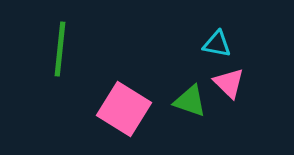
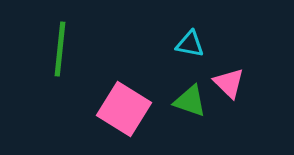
cyan triangle: moved 27 px left
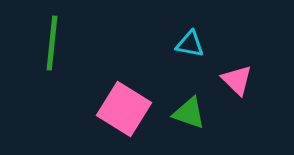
green line: moved 8 px left, 6 px up
pink triangle: moved 8 px right, 3 px up
green triangle: moved 1 px left, 12 px down
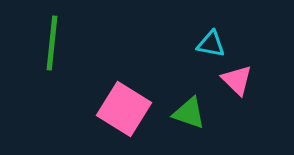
cyan triangle: moved 21 px right
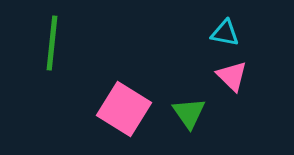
cyan triangle: moved 14 px right, 11 px up
pink triangle: moved 5 px left, 4 px up
green triangle: rotated 36 degrees clockwise
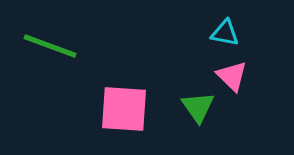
green line: moved 2 px left, 3 px down; rotated 76 degrees counterclockwise
pink square: rotated 28 degrees counterclockwise
green triangle: moved 9 px right, 6 px up
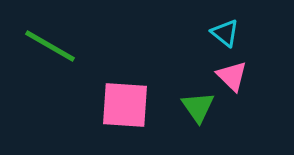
cyan triangle: rotated 28 degrees clockwise
green line: rotated 10 degrees clockwise
pink square: moved 1 px right, 4 px up
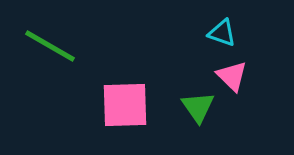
cyan triangle: moved 3 px left; rotated 20 degrees counterclockwise
pink square: rotated 6 degrees counterclockwise
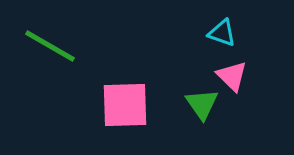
green triangle: moved 4 px right, 3 px up
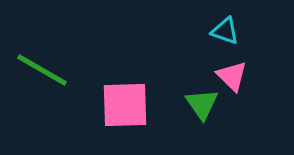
cyan triangle: moved 3 px right, 2 px up
green line: moved 8 px left, 24 px down
